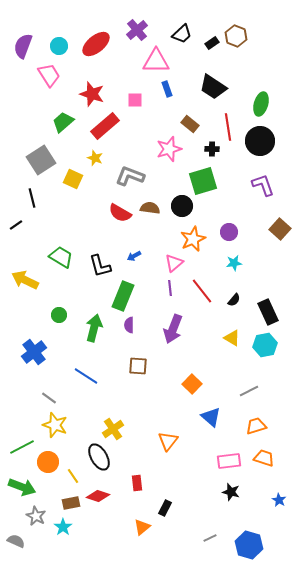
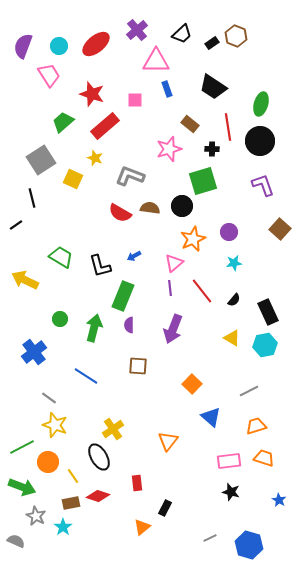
green circle at (59, 315): moved 1 px right, 4 px down
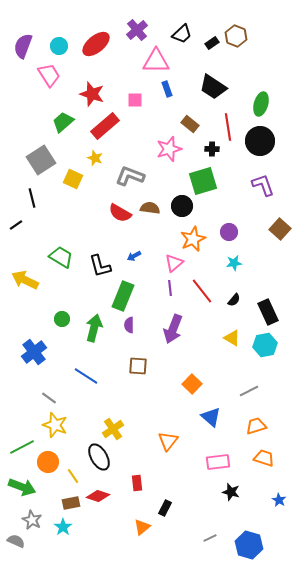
green circle at (60, 319): moved 2 px right
pink rectangle at (229, 461): moved 11 px left, 1 px down
gray star at (36, 516): moved 4 px left, 4 px down
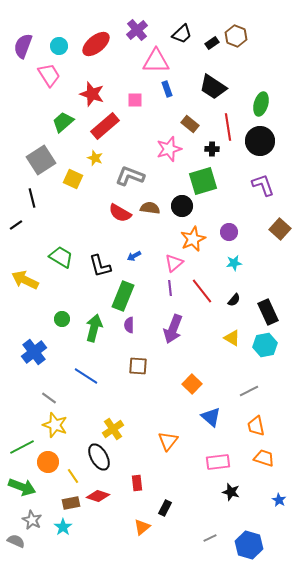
orange trapezoid at (256, 426): rotated 85 degrees counterclockwise
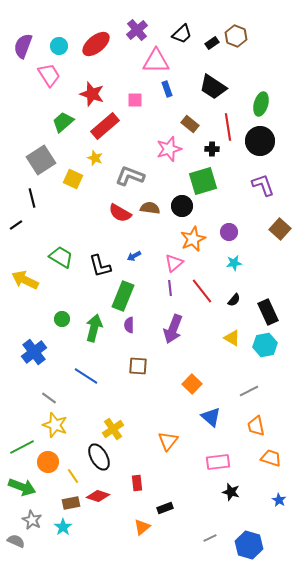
orange trapezoid at (264, 458): moved 7 px right
black rectangle at (165, 508): rotated 42 degrees clockwise
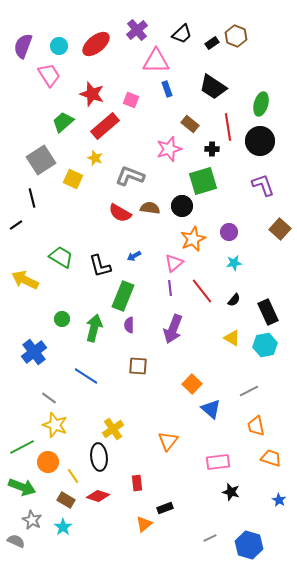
pink square at (135, 100): moved 4 px left; rotated 21 degrees clockwise
blue triangle at (211, 417): moved 8 px up
black ellipse at (99, 457): rotated 24 degrees clockwise
brown rectangle at (71, 503): moved 5 px left, 3 px up; rotated 42 degrees clockwise
orange triangle at (142, 527): moved 2 px right, 3 px up
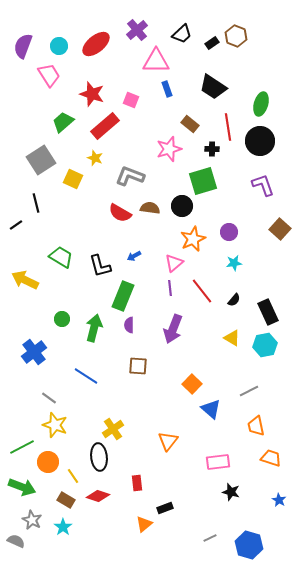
black line at (32, 198): moved 4 px right, 5 px down
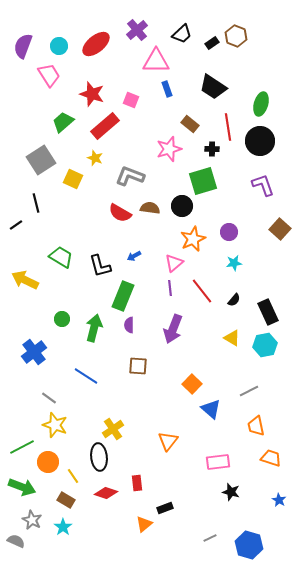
red diamond at (98, 496): moved 8 px right, 3 px up
